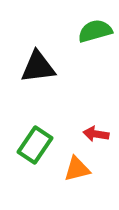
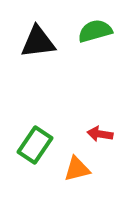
black triangle: moved 25 px up
red arrow: moved 4 px right
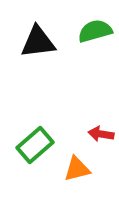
red arrow: moved 1 px right
green rectangle: rotated 15 degrees clockwise
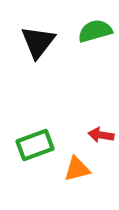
black triangle: rotated 45 degrees counterclockwise
red arrow: moved 1 px down
green rectangle: rotated 21 degrees clockwise
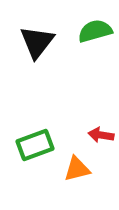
black triangle: moved 1 px left
